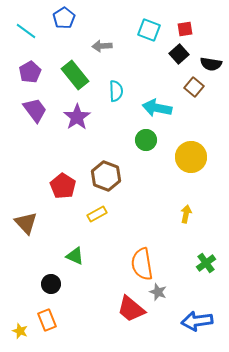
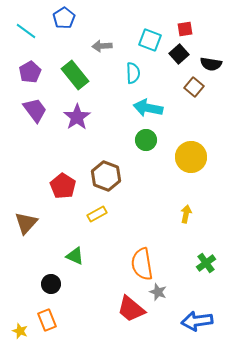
cyan square: moved 1 px right, 10 px down
cyan semicircle: moved 17 px right, 18 px up
cyan arrow: moved 9 px left
brown triangle: rotated 25 degrees clockwise
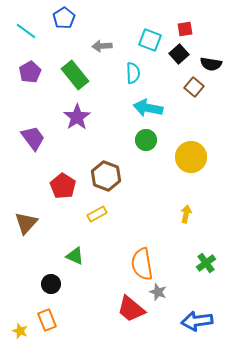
purple trapezoid: moved 2 px left, 28 px down
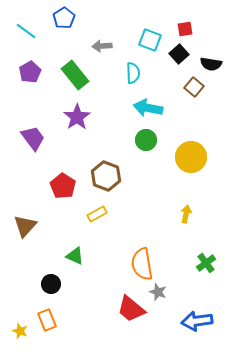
brown triangle: moved 1 px left, 3 px down
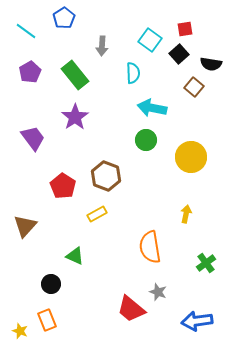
cyan square: rotated 15 degrees clockwise
gray arrow: rotated 84 degrees counterclockwise
cyan arrow: moved 4 px right
purple star: moved 2 px left
orange semicircle: moved 8 px right, 17 px up
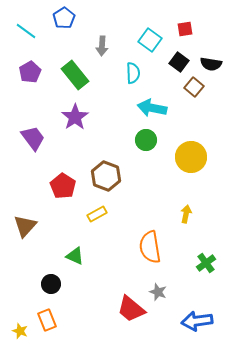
black square: moved 8 px down; rotated 12 degrees counterclockwise
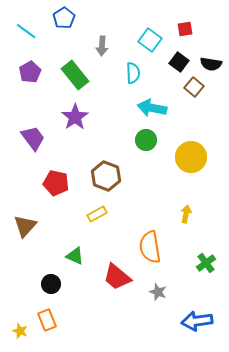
red pentagon: moved 7 px left, 3 px up; rotated 20 degrees counterclockwise
red trapezoid: moved 14 px left, 32 px up
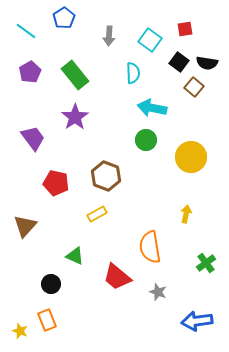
gray arrow: moved 7 px right, 10 px up
black semicircle: moved 4 px left, 1 px up
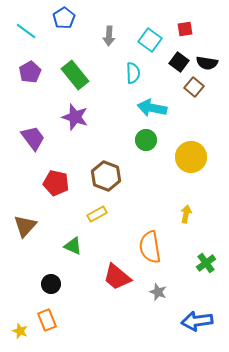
purple star: rotated 20 degrees counterclockwise
green triangle: moved 2 px left, 10 px up
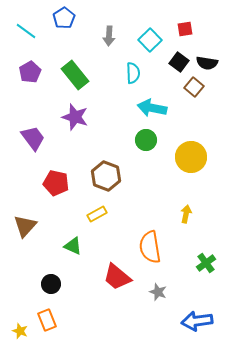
cyan square: rotated 10 degrees clockwise
